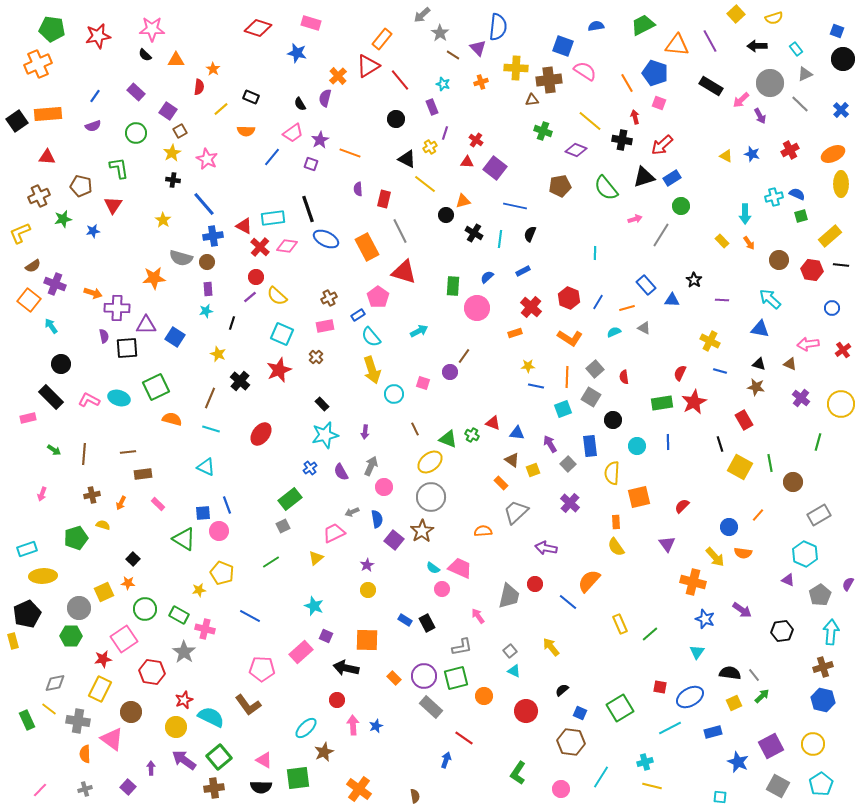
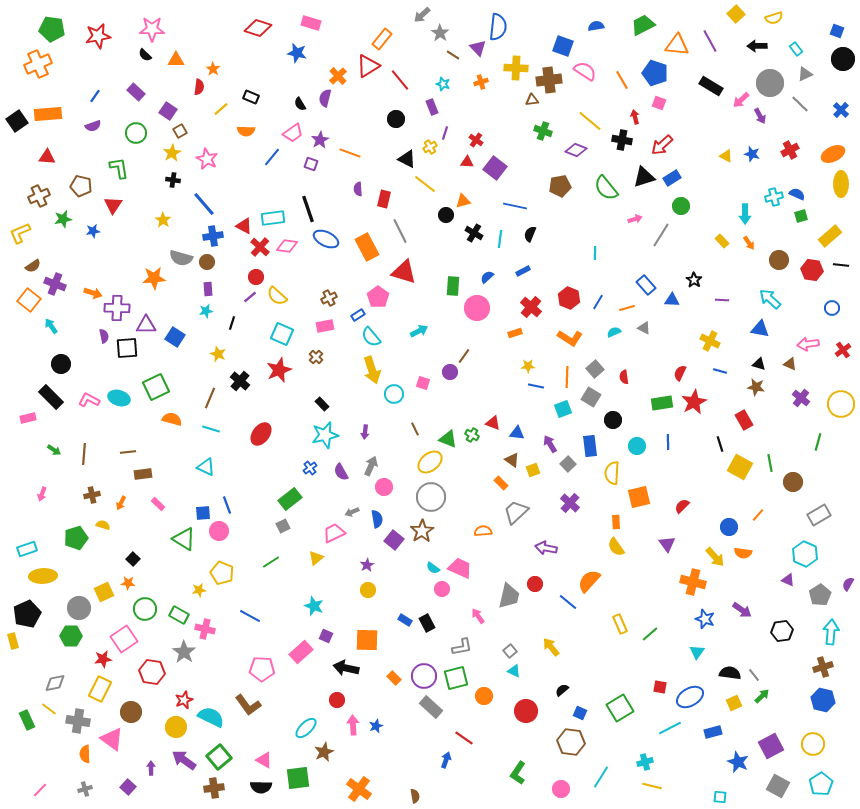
orange line at (627, 83): moved 5 px left, 3 px up
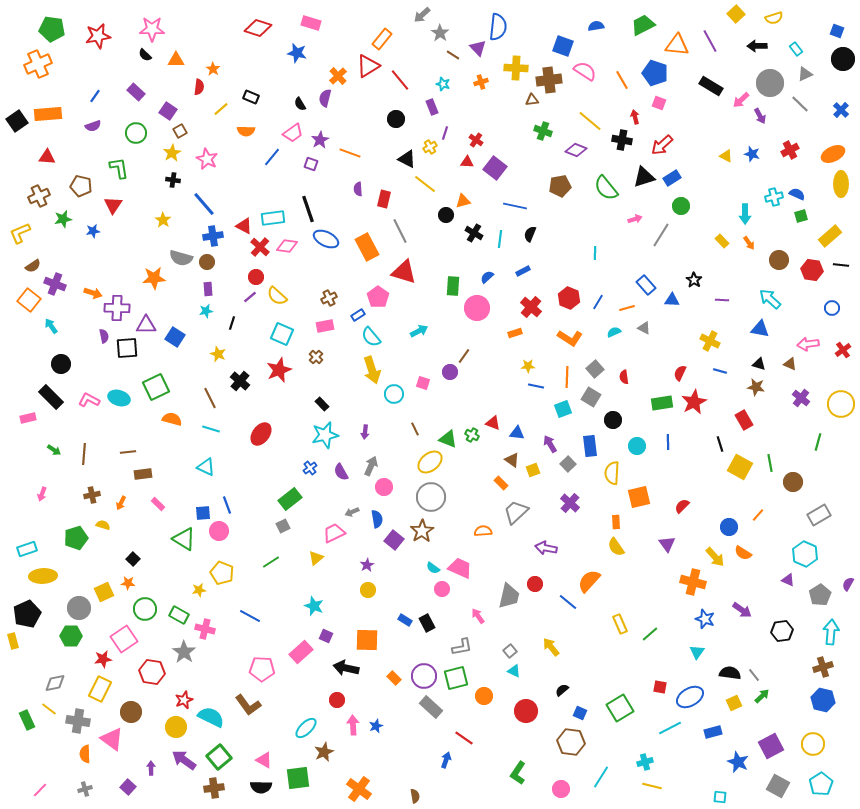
brown line at (210, 398): rotated 50 degrees counterclockwise
orange semicircle at (743, 553): rotated 24 degrees clockwise
